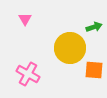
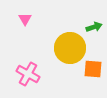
orange square: moved 1 px left, 1 px up
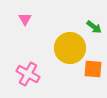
green arrow: rotated 56 degrees clockwise
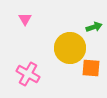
green arrow: rotated 56 degrees counterclockwise
orange square: moved 2 px left, 1 px up
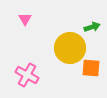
green arrow: moved 2 px left
pink cross: moved 1 px left, 1 px down
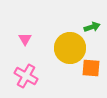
pink triangle: moved 20 px down
pink cross: moved 1 px left, 1 px down
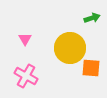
green arrow: moved 9 px up
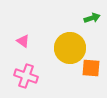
pink triangle: moved 2 px left, 2 px down; rotated 24 degrees counterclockwise
pink cross: rotated 10 degrees counterclockwise
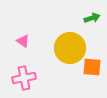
orange square: moved 1 px right, 1 px up
pink cross: moved 2 px left, 2 px down; rotated 30 degrees counterclockwise
